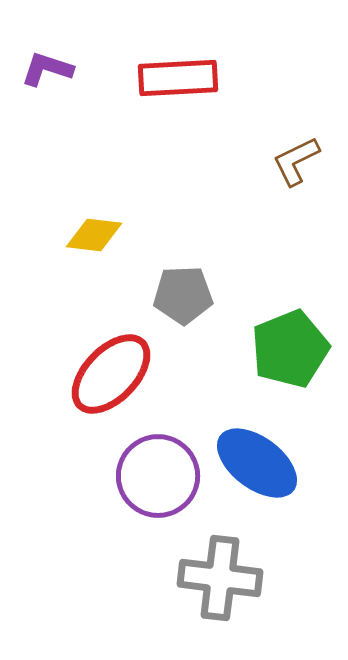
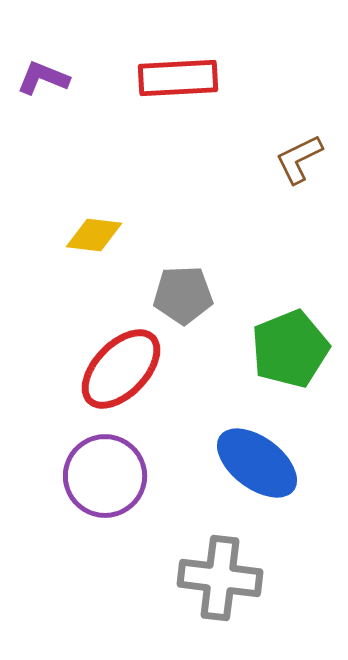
purple L-shape: moved 4 px left, 9 px down; rotated 4 degrees clockwise
brown L-shape: moved 3 px right, 2 px up
red ellipse: moved 10 px right, 5 px up
purple circle: moved 53 px left
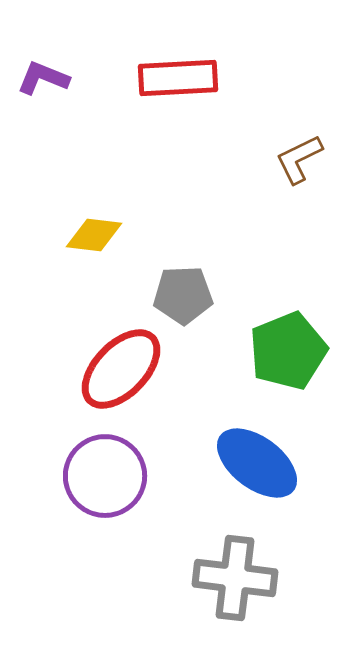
green pentagon: moved 2 px left, 2 px down
gray cross: moved 15 px right
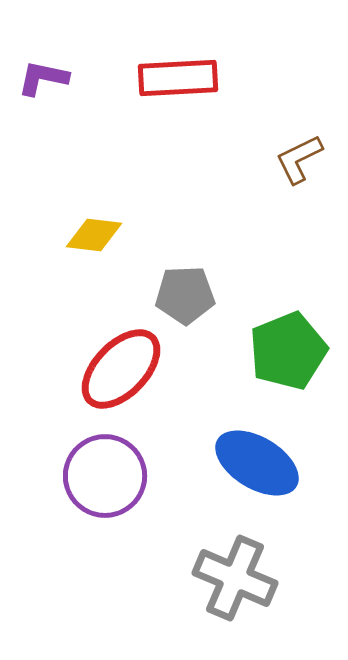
purple L-shape: rotated 10 degrees counterclockwise
gray pentagon: moved 2 px right
blue ellipse: rotated 6 degrees counterclockwise
gray cross: rotated 16 degrees clockwise
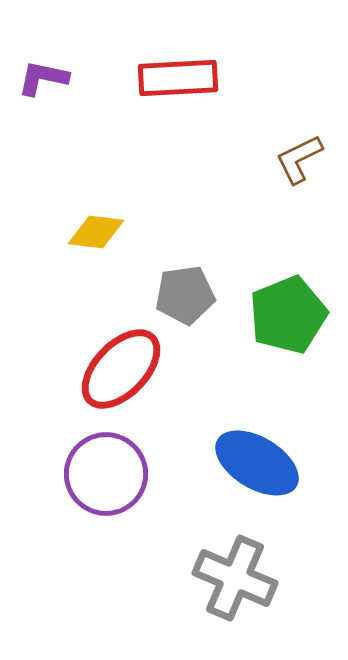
yellow diamond: moved 2 px right, 3 px up
gray pentagon: rotated 6 degrees counterclockwise
green pentagon: moved 36 px up
purple circle: moved 1 px right, 2 px up
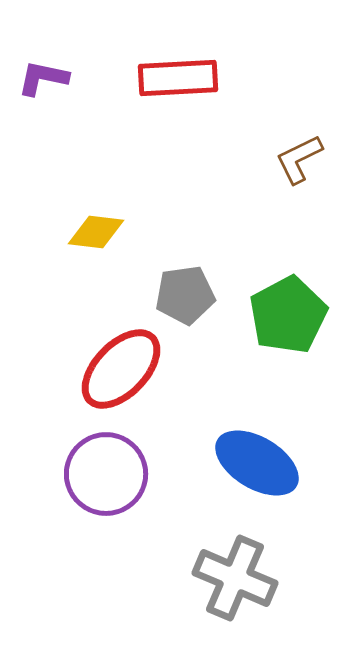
green pentagon: rotated 6 degrees counterclockwise
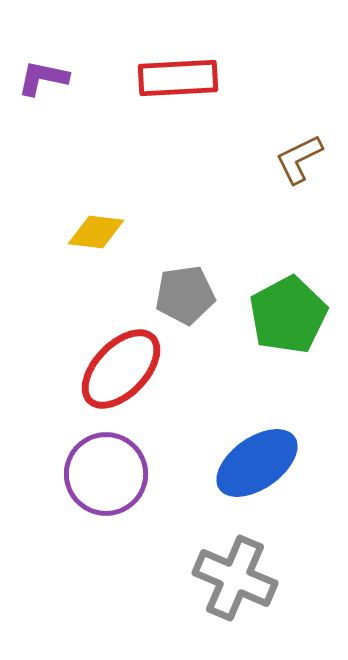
blue ellipse: rotated 66 degrees counterclockwise
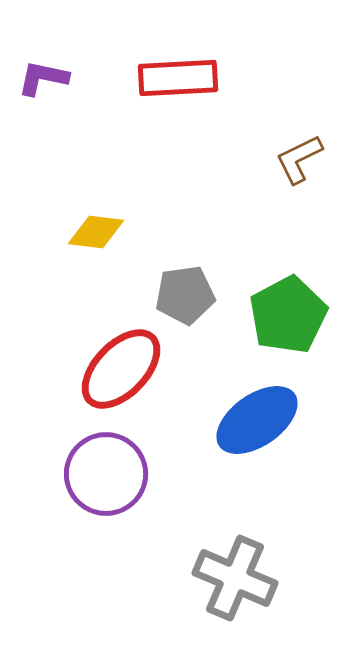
blue ellipse: moved 43 px up
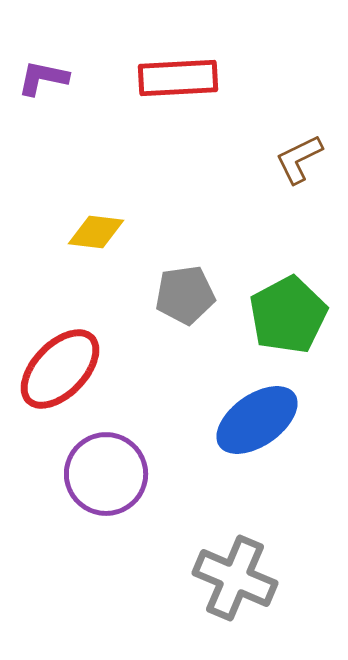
red ellipse: moved 61 px left
